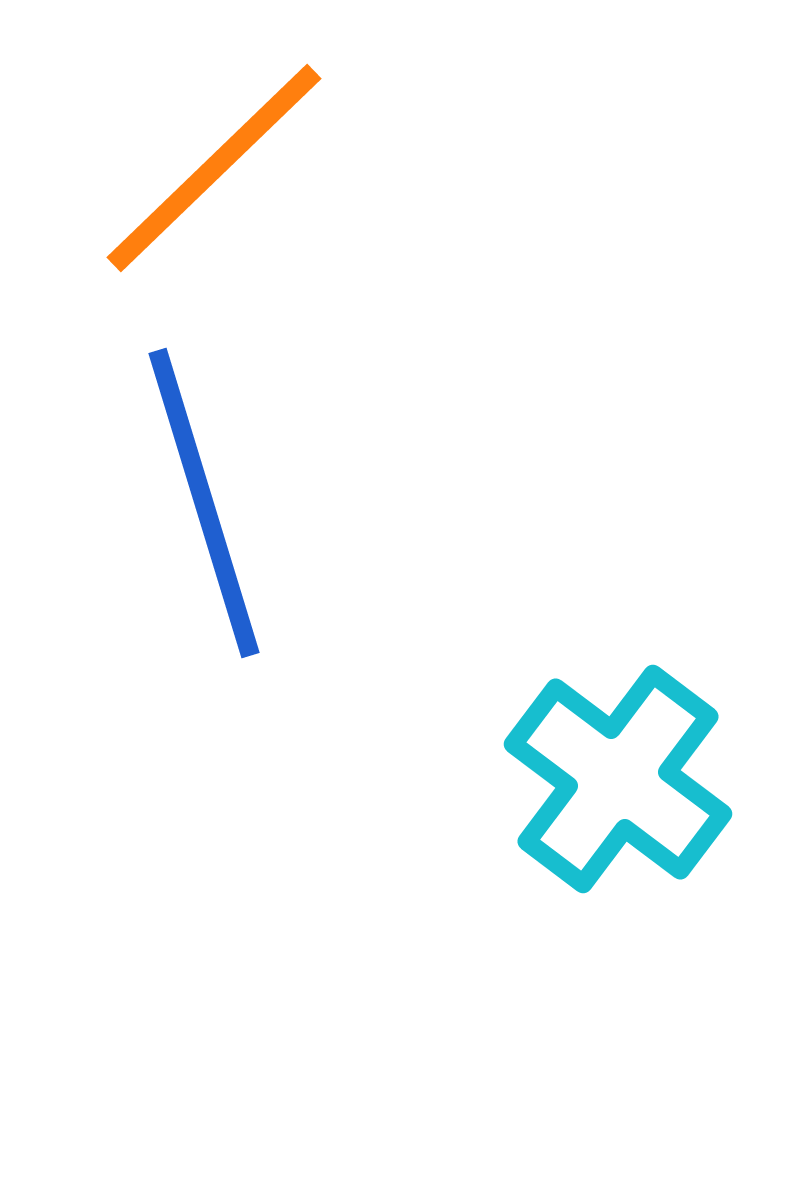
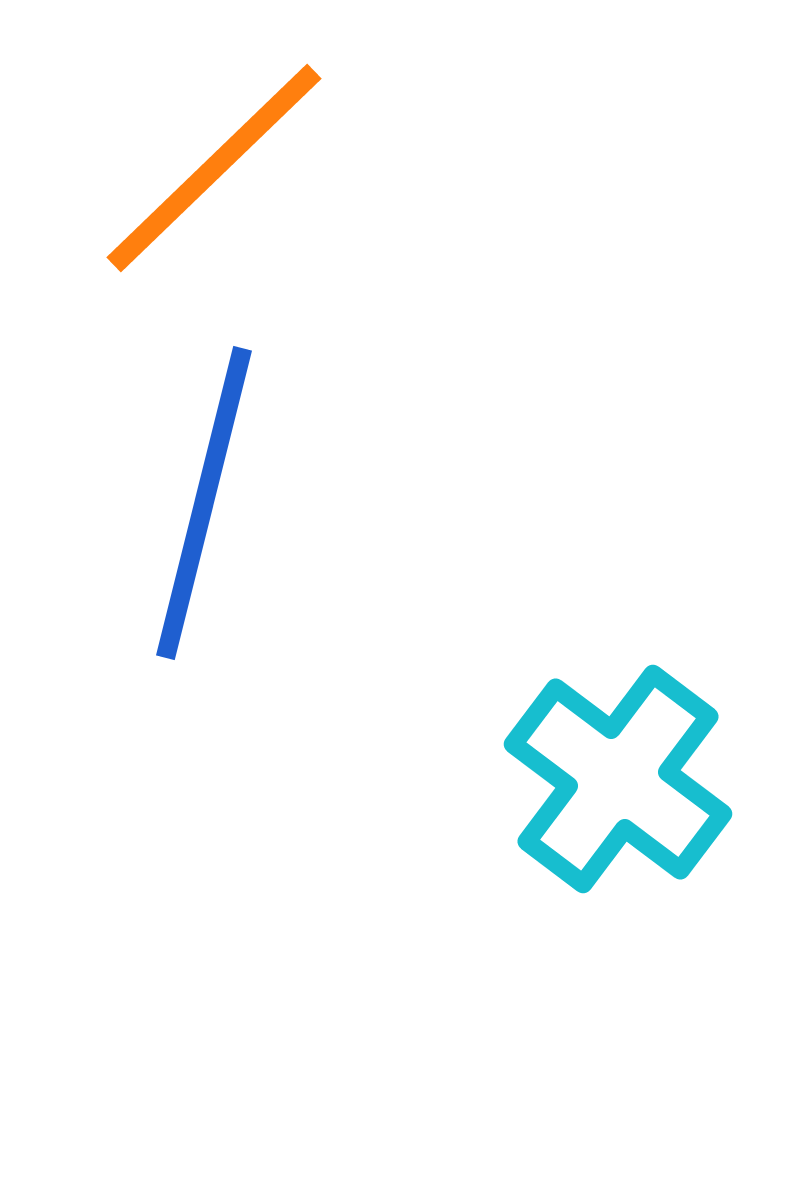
blue line: rotated 31 degrees clockwise
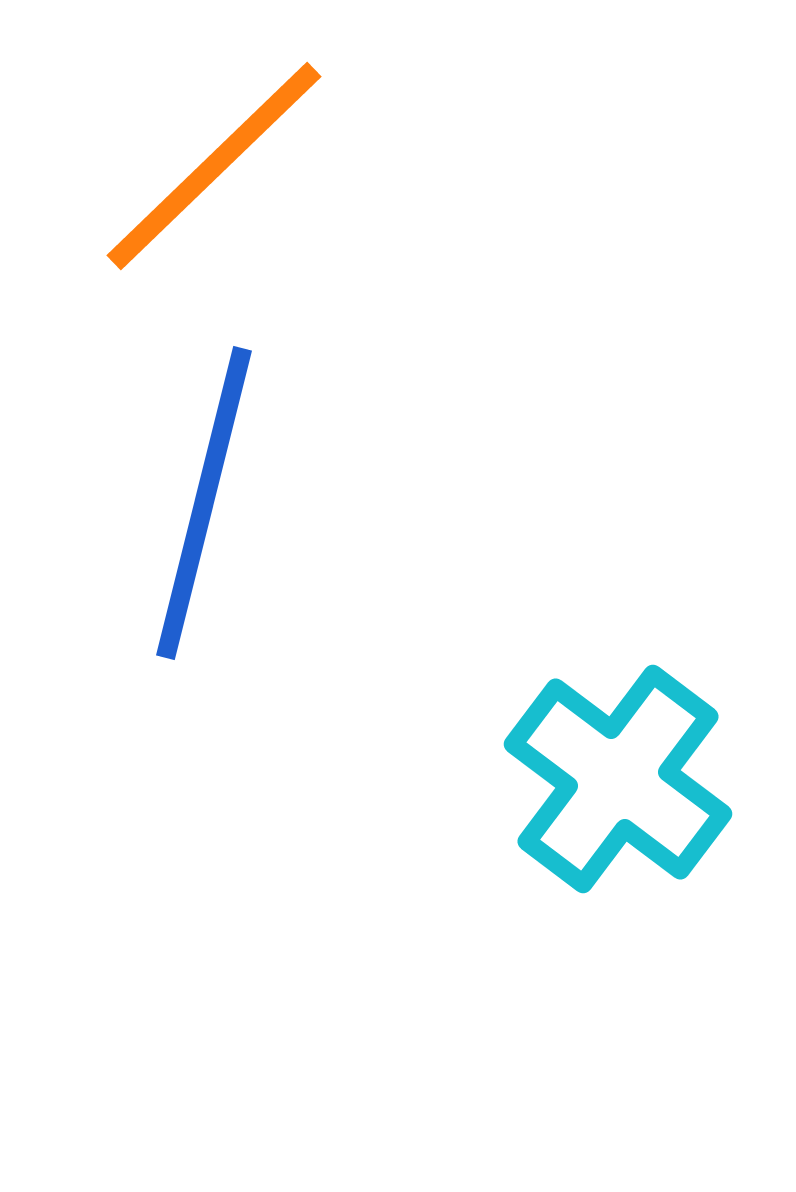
orange line: moved 2 px up
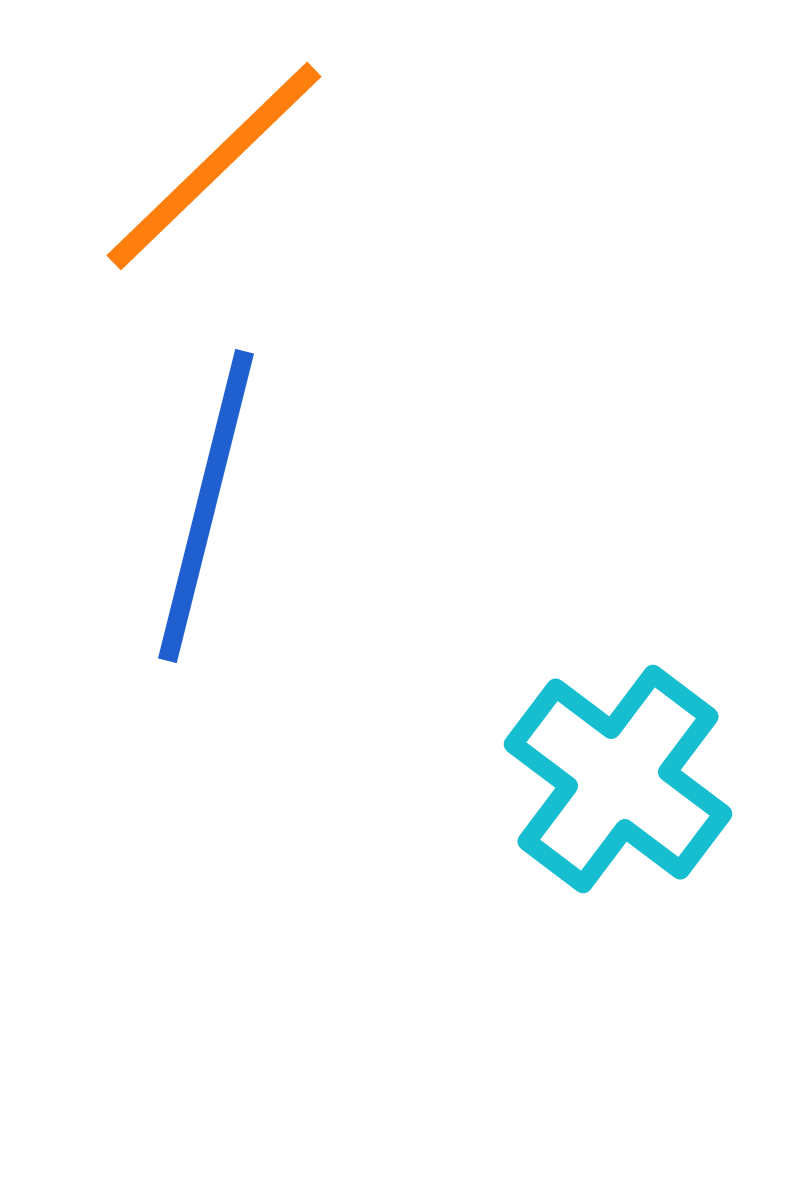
blue line: moved 2 px right, 3 px down
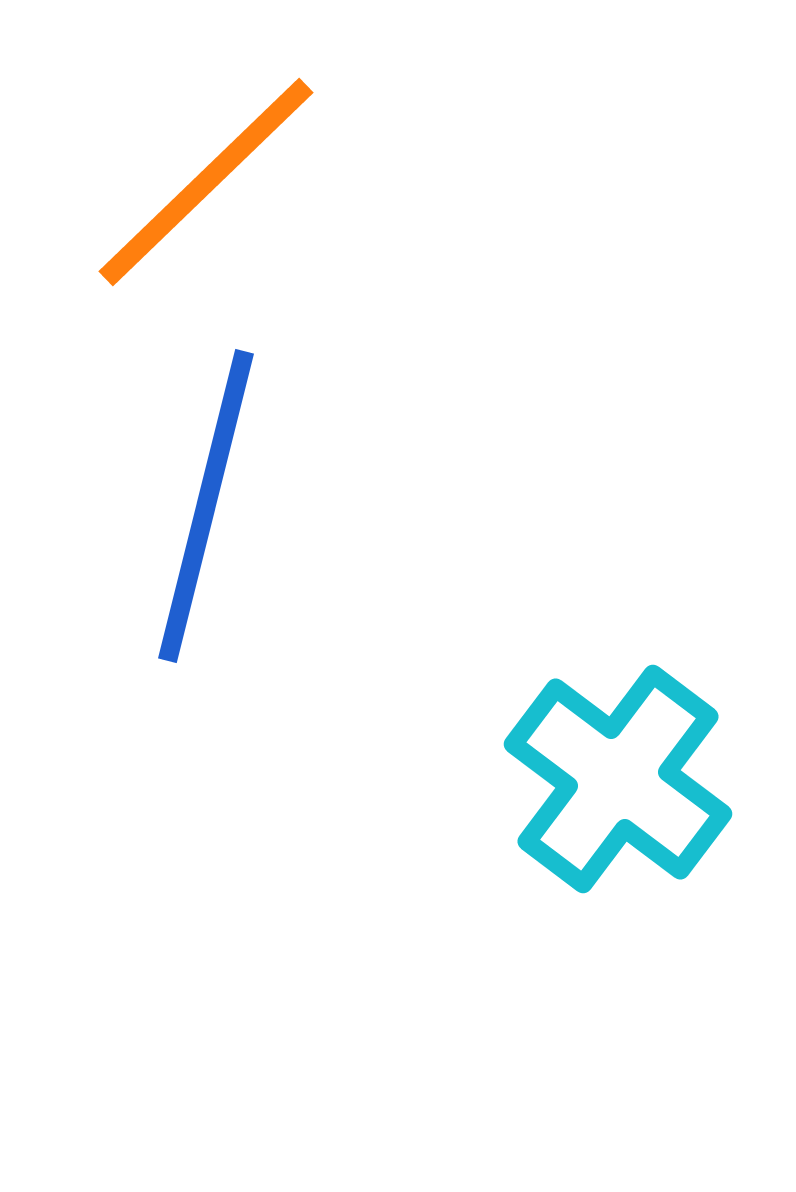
orange line: moved 8 px left, 16 px down
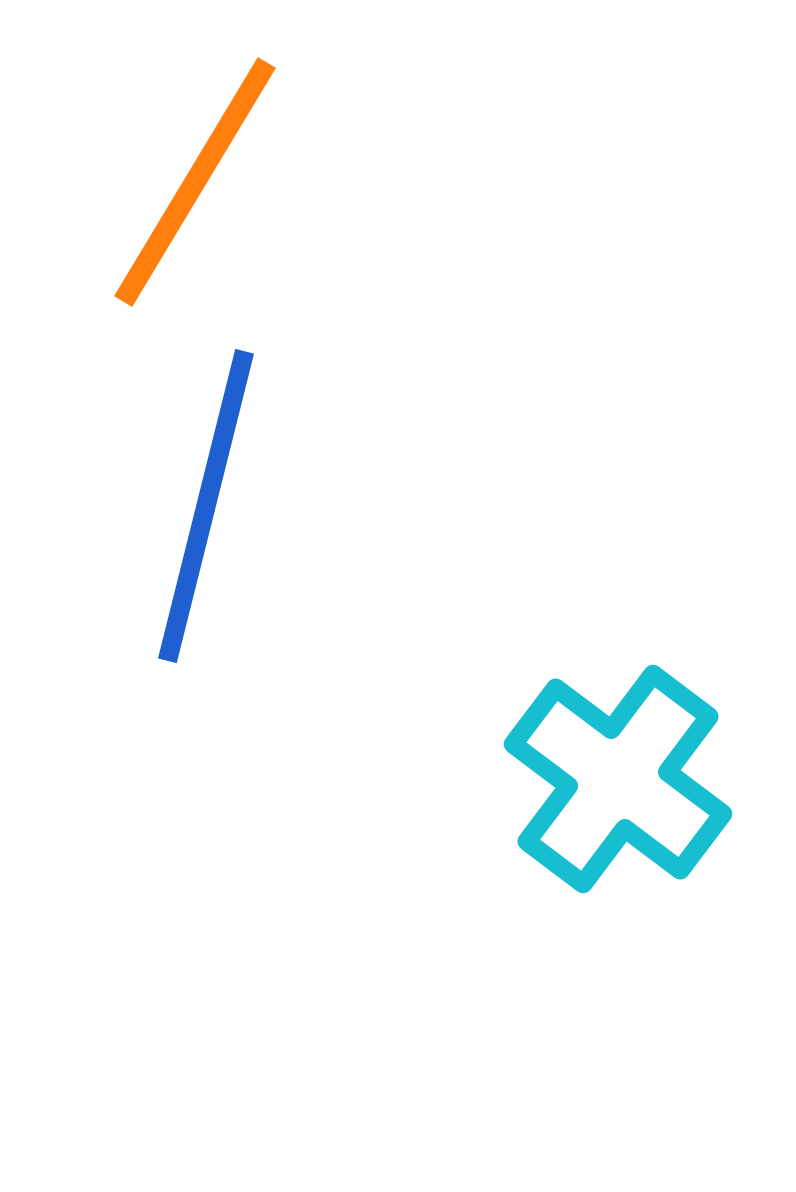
orange line: moved 11 px left; rotated 15 degrees counterclockwise
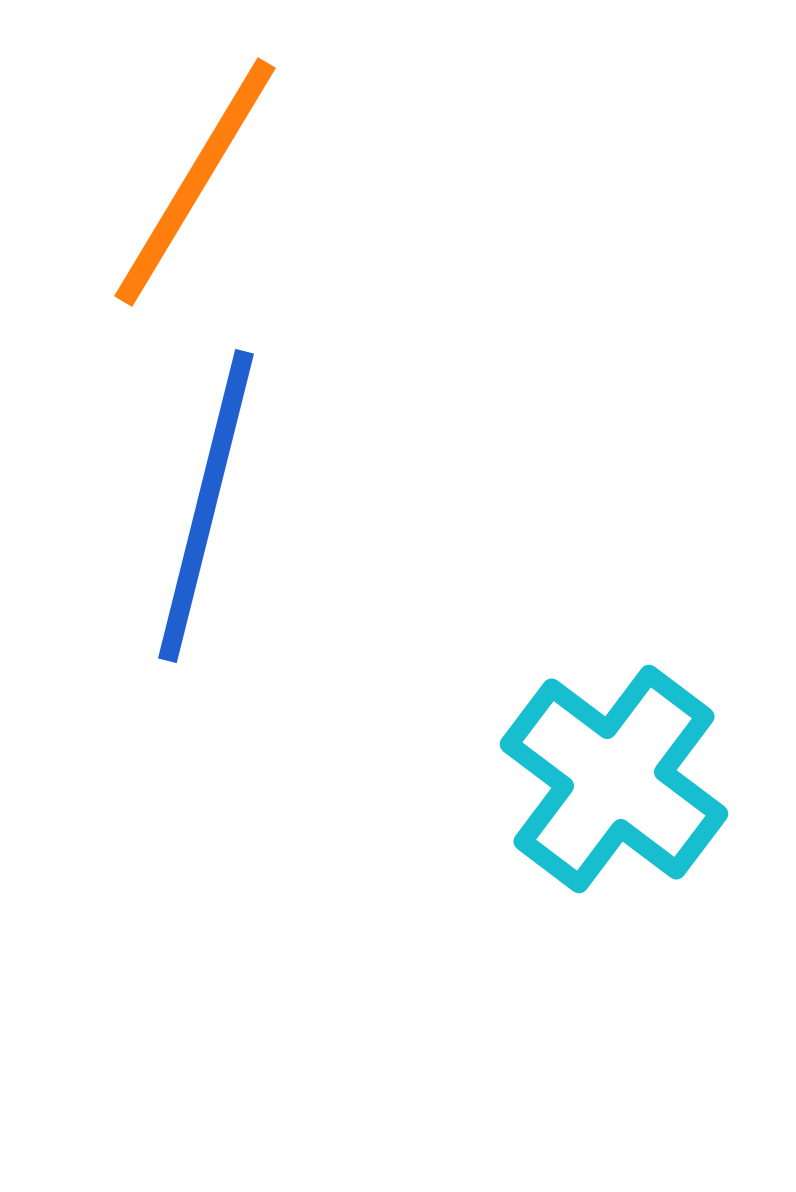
cyan cross: moved 4 px left
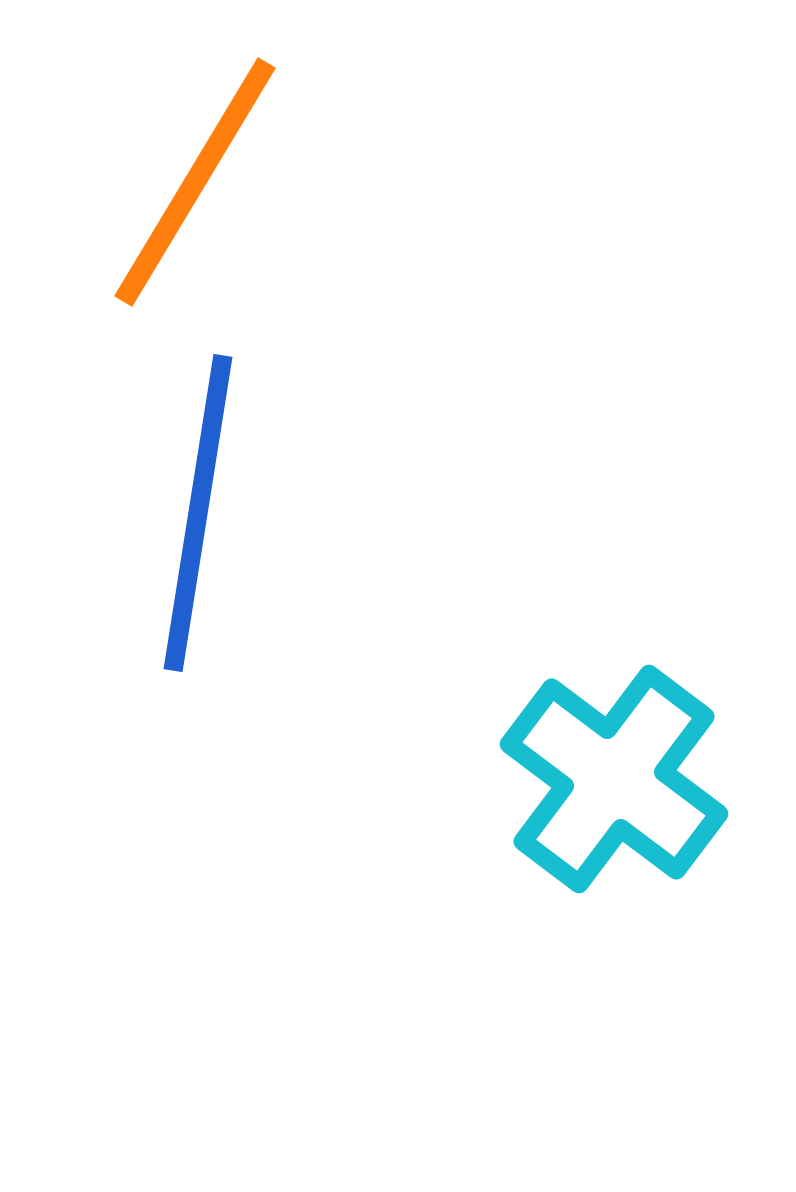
blue line: moved 8 px left, 7 px down; rotated 5 degrees counterclockwise
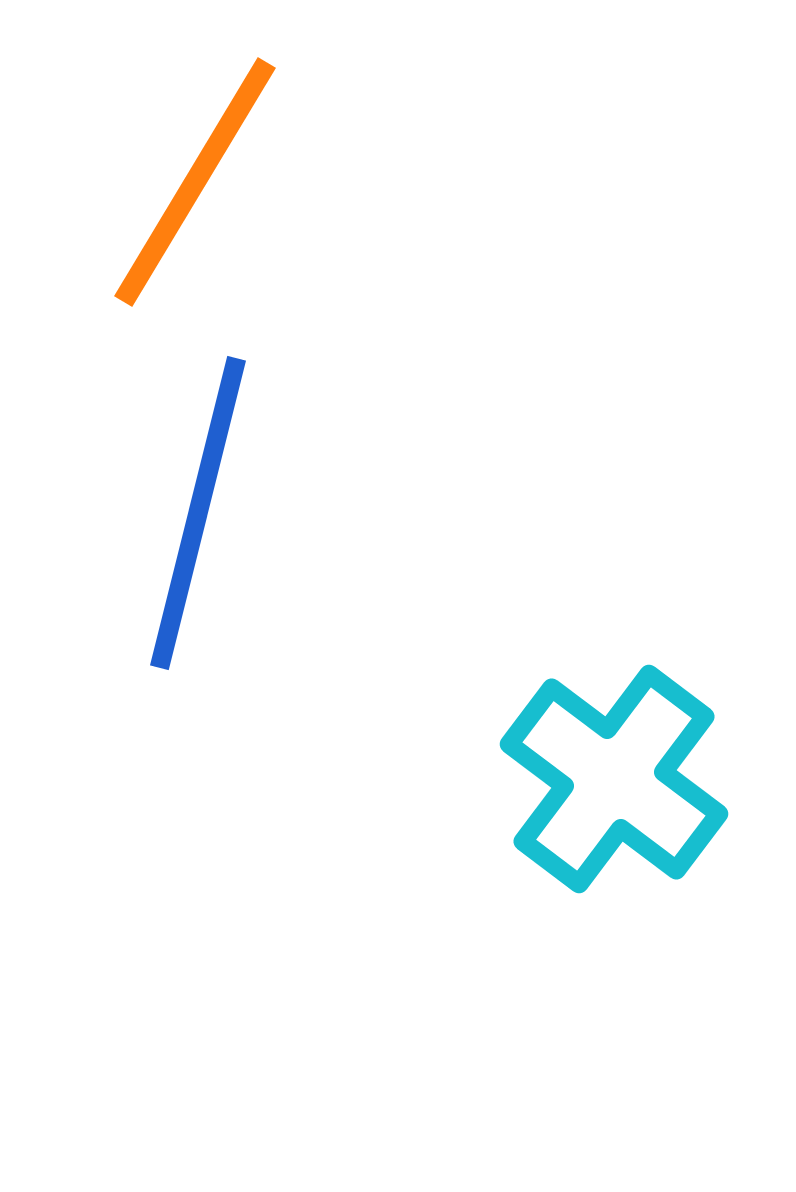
blue line: rotated 5 degrees clockwise
